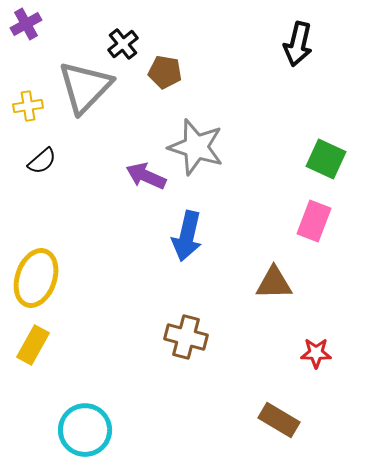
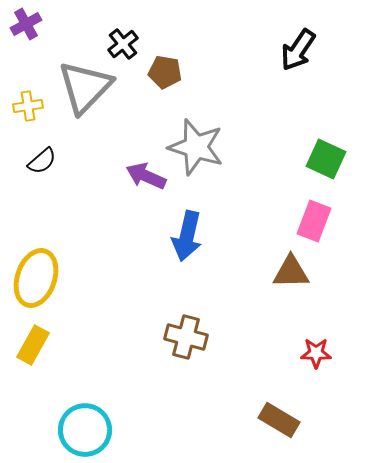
black arrow: moved 6 px down; rotated 21 degrees clockwise
brown triangle: moved 17 px right, 11 px up
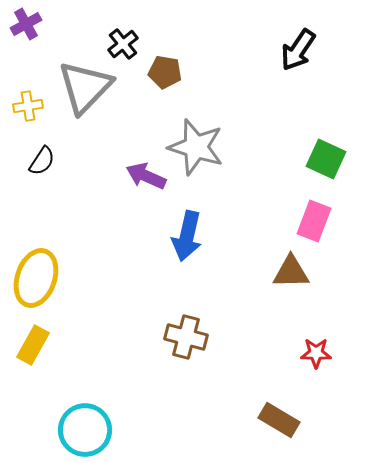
black semicircle: rotated 16 degrees counterclockwise
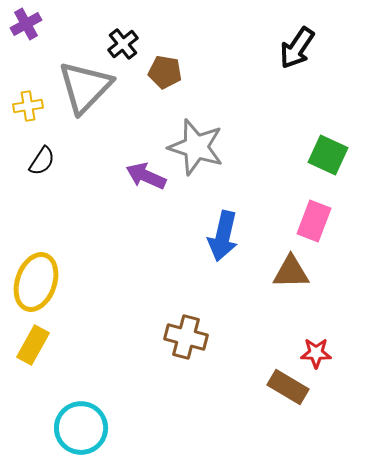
black arrow: moved 1 px left, 2 px up
green square: moved 2 px right, 4 px up
blue arrow: moved 36 px right
yellow ellipse: moved 4 px down
brown rectangle: moved 9 px right, 33 px up
cyan circle: moved 4 px left, 2 px up
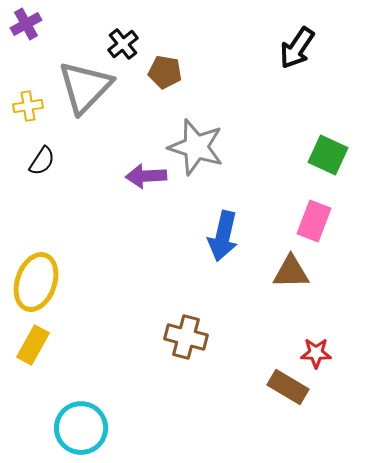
purple arrow: rotated 27 degrees counterclockwise
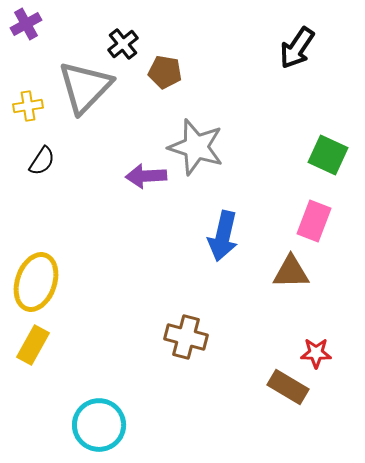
cyan circle: moved 18 px right, 3 px up
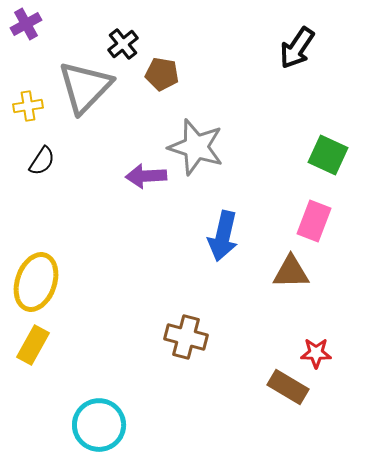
brown pentagon: moved 3 px left, 2 px down
